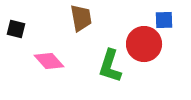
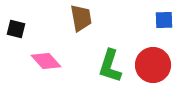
red circle: moved 9 px right, 21 px down
pink diamond: moved 3 px left
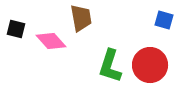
blue square: rotated 18 degrees clockwise
pink diamond: moved 5 px right, 20 px up
red circle: moved 3 px left
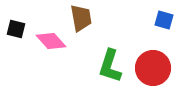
red circle: moved 3 px right, 3 px down
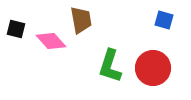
brown trapezoid: moved 2 px down
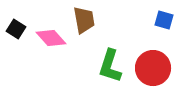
brown trapezoid: moved 3 px right
black square: rotated 18 degrees clockwise
pink diamond: moved 3 px up
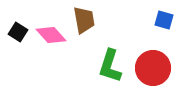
black square: moved 2 px right, 3 px down
pink diamond: moved 3 px up
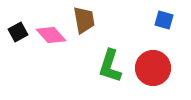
black square: rotated 30 degrees clockwise
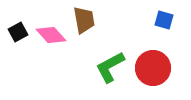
green L-shape: moved 1 px down; rotated 44 degrees clockwise
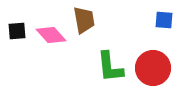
blue square: rotated 12 degrees counterclockwise
black square: moved 1 px left, 1 px up; rotated 24 degrees clockwise
green L-shape: rotated 68 degrees counterclockwise
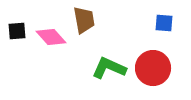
blue square: moved 3 px down
pink diamond: moved 2 px down
green L-shape: moved 1 px left, 1 px down; rotated 120 degrees clockwise
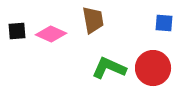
brown trapezoid: moved 9 px right
pink diamond: moved 3 px up; rotated 24 degrees counterclockwise
